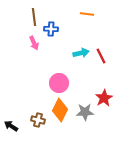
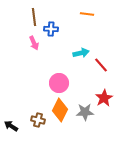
red line: moved 9 px down; rotated 14 degrees counterclockwise
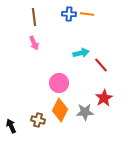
blue cross: moved 18 px right, 15 px up
black arrow: rotated 32 degrees clockwise
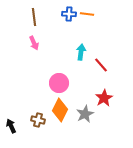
cyan arrow: moved 1 px up; rotated 70 degrees counterclockwise
gray star: moved 2 px down; rotated 24 degrees counterclockwise
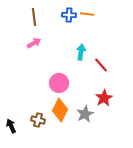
blue cross: moved 1 px down
pink arrow: rotated 96 degrees counterclockwise
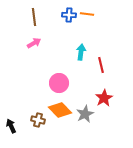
red line: rotated 28 degrees clockwise
orange diamond: rotated 70 degrees counterclockwise
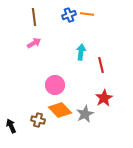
blue cross: rotated 24 degrees counterclockwise
pink circle: moved 4 px left, 2 px down
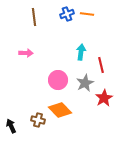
blue cross: moved 2 px left, 1 px up
pink arrow: moved 8 px left, 10 px down; rotated 32 degrees clockwise
pink circle: moved 3 px right, 5 px up
gray star: moved 31 px up
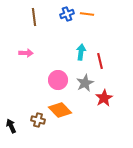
red line: moved 1 px left, 4 px up
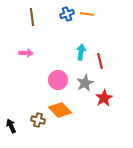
brown line: moved 2 px left
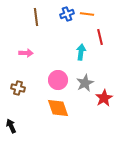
brown line: moved 4 px right
red line: moved 24 px up
orange diamond: moved 2 px left, 2 px up; rotated 25 degrees clockwise
brown cross: moved 20 px left, 32 px up
